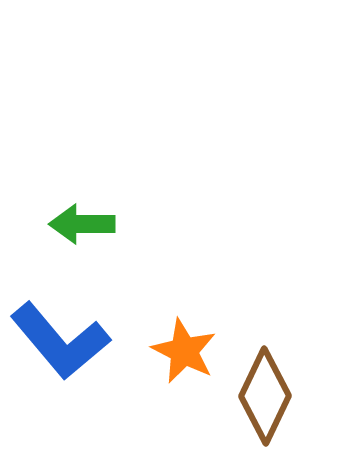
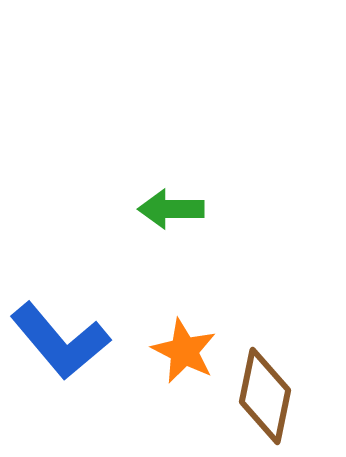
green arrow: moved 89 px right, 15 px up
brown diamond: rotated 14 degrees counterclockwise
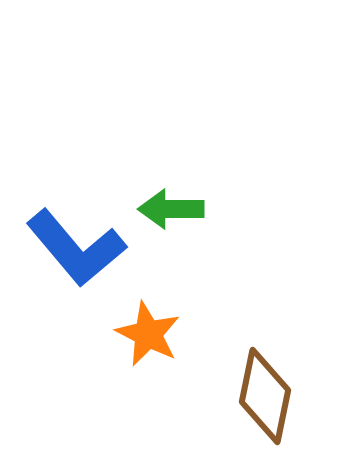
blue L-shape: moved 16 px right, 93 px up
orange star: moved 36 px left, 17 px up
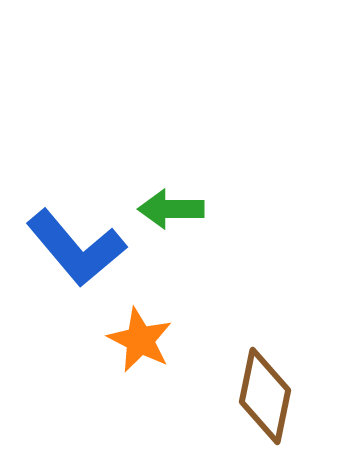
orange star: moved 8 px left, 6 px down
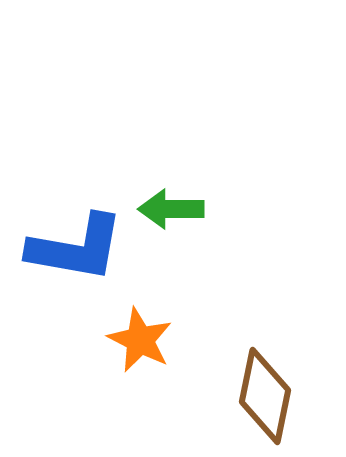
blue L-shape: rotated 40 degrees counterclockwise
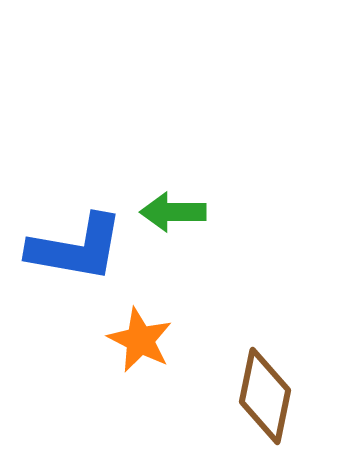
green arrow: moved 2 px right, 3 px down
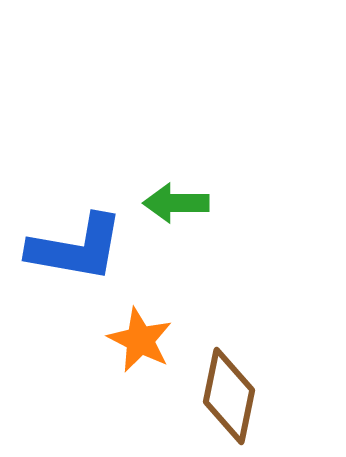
green arrow: moved 3 px right, 9 px up
brown diamond: moved 36 px left
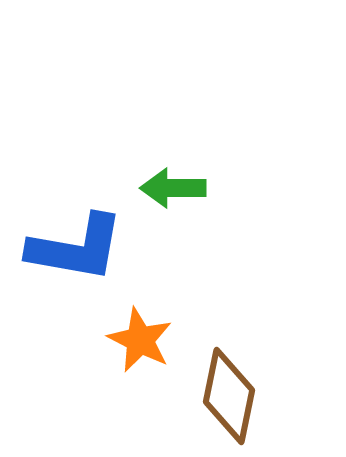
green arrow: moved 3 px left, 15 px up
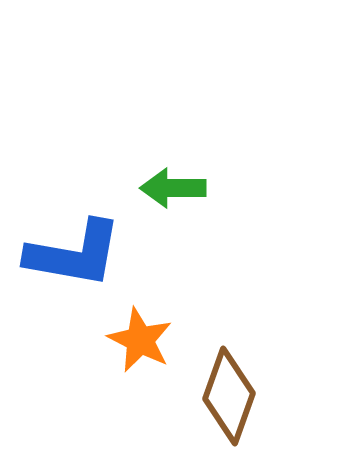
blue L-shape: moved 2 px left, 6 px down
brown diamond: rotated 8 degrees clockwise
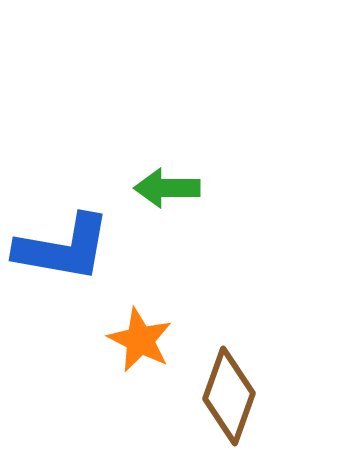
green arrow: moved 6 px left
blue L-shape: moved 11 px left, 6 px up
